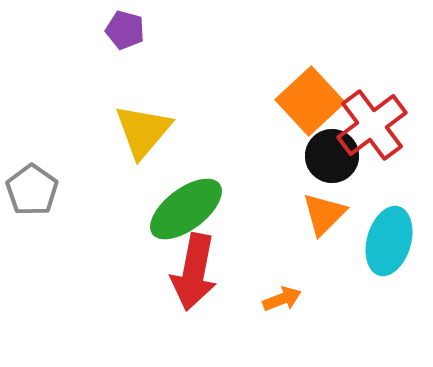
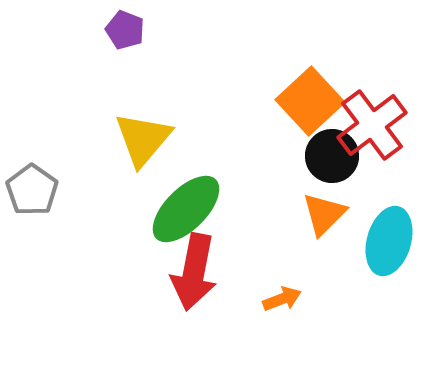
purple pentagon: rotated 6 degrees clockwise
yellow triangle: moved 8 px down
green ellipse: rotated 8 degrees counterclockwise
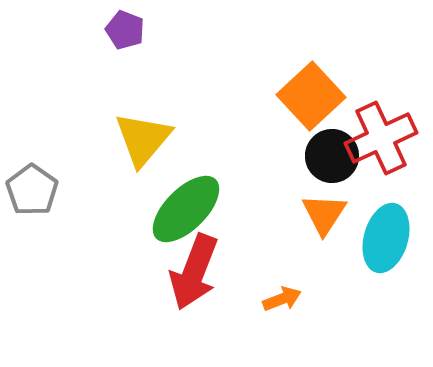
orange square: moved 1 px right, 5 px up
red cross: moved 9 px right, 13 px down; rotated 12 degrees clockwise
orange triangle: rotated 12 degrees counterclockwise
cyan ellipse: moved 3 px left, 3 px up
red arrow: rotated 10 degrees clockwise
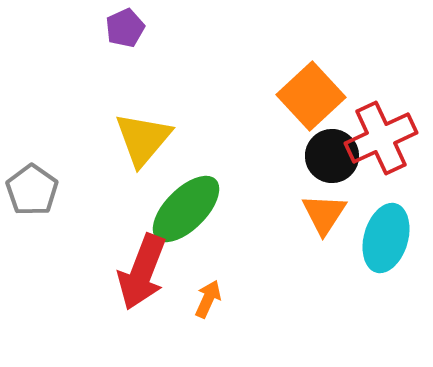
purple pentagon: moved 2 px up; rotated 27 degrees clockwise
red arrow: moved 52 px left
orange arrow: moved 74 px left; rotated 45 degrees counterclockwise
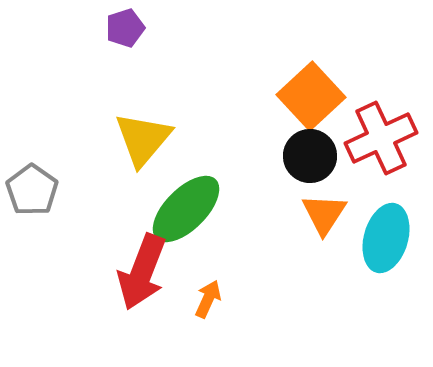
purple pentagon: rotated 6 degrees clockwise
black circle: moved 22 px left
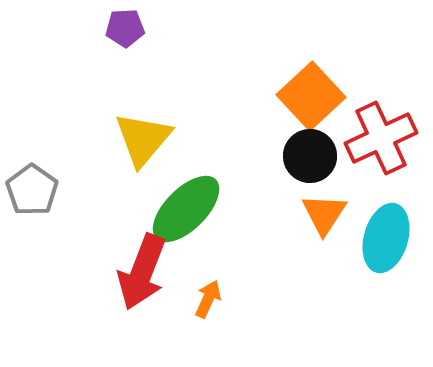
purple pentagon: rotated 15 degrees clockwise
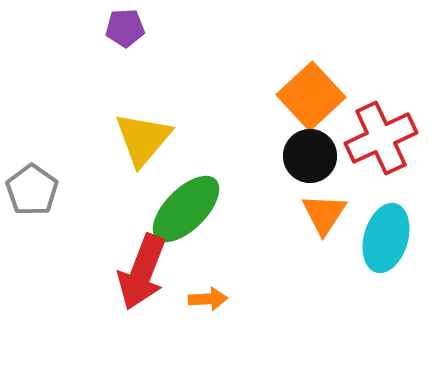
orange arrow: rotated 63 degrees clockwise
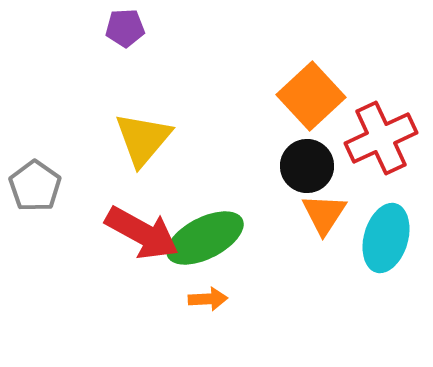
black circle: moved 3 px left, 10 px down
gray pentagon: moved 3 px right, 4 px up
green ellipse: moved 19 px right, 29 px down; rotated 18 degrees clockwise
red arrow: moved 39 px up; rotated 82 degrees counterclockwise
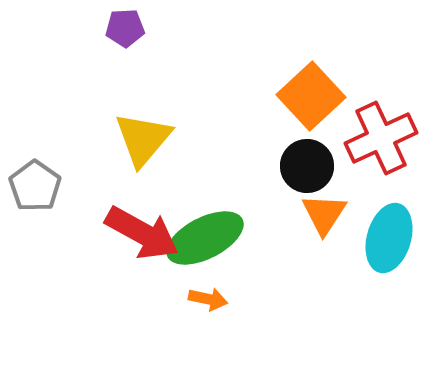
cyan ellipse: moved 3 px right
orange arrow: rotated 15 degrees clockwise
